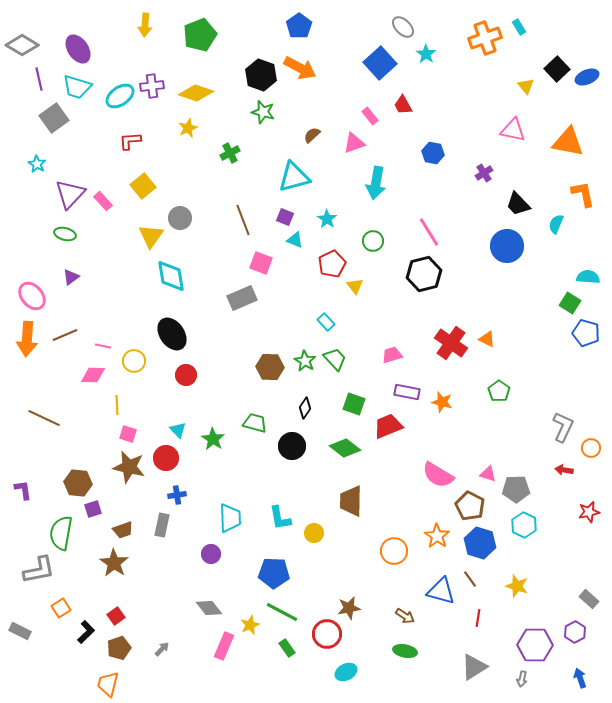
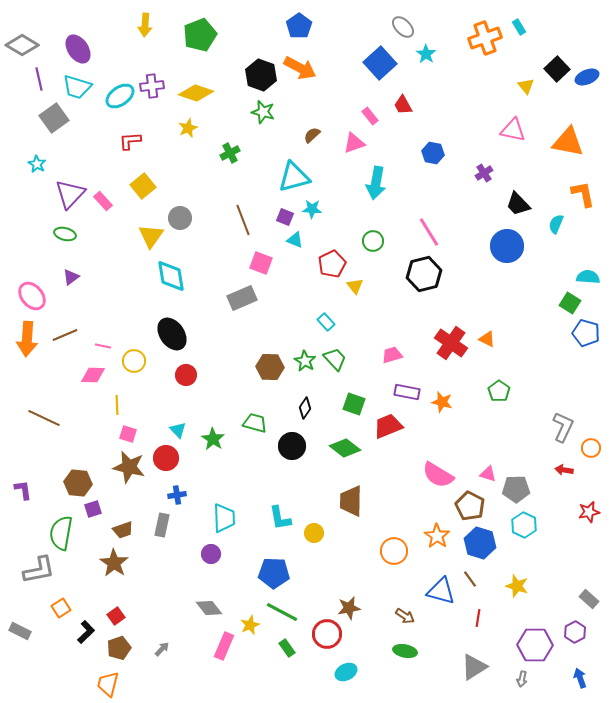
cyan star at (327, 219): moved 15 px left, 10 px up; rotated 30 degrees counterclockwise
cyan trapezoid at (230, 518): moved 6 px left
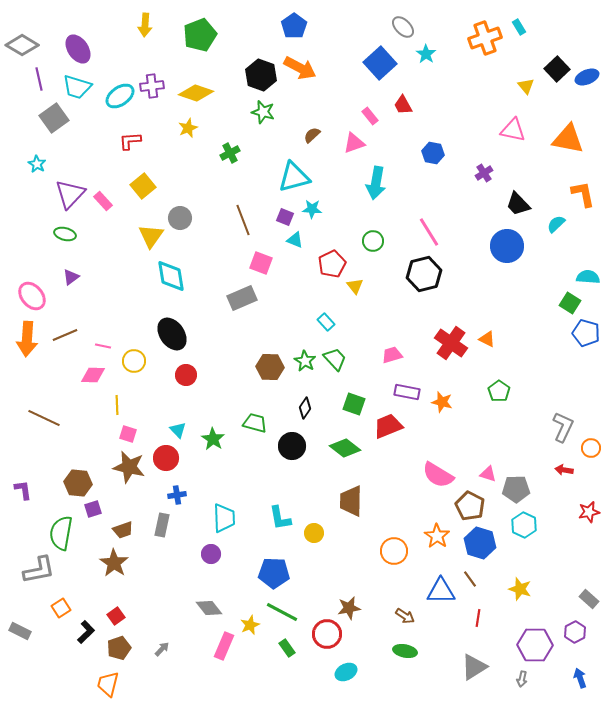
blue pentagon at (299, 26): moved 5 px left
orange triangle at (568, 142): moved 3 px up
cyan semicircle at (556, 224): rotated 24 degrees clockwise
yellow star at (517, 586): moved 3 px right, 3 px down
blue triangle at (441, 591): rotated 16 degrees counterclockwise
